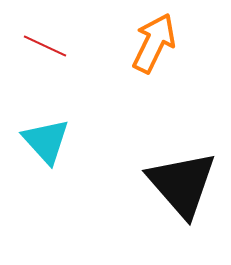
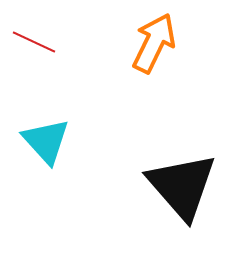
red line: moved 11 px left, 4 px up
black triangle: moved 2 px down
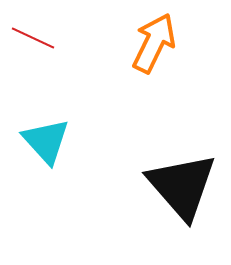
red line: moved 1 px left, 4 px up
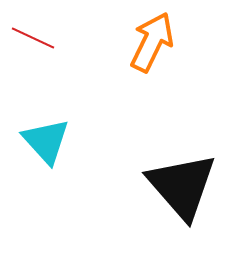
orange arrow: moved 2 px left, 1 px up
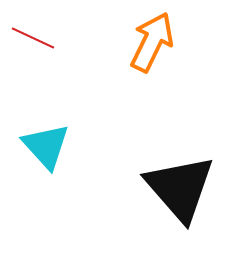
cyan triangle: moved 5 px down
black triangle: moved 2 px left, 2 px down
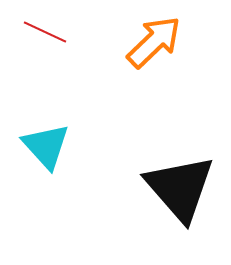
red line: moved 12 px right, 6 px up
orange arrow: moved 2 px right; rotated 20 degrees clockwise
